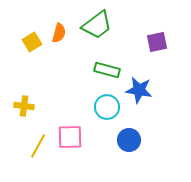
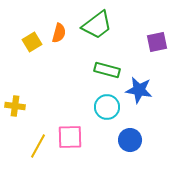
yellow cross: moved 9 px left
blue circle: moved 1 px right
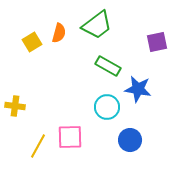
green rectangle: moved 1 px right, 4 px up; rotated 15 degrees clockwise
blue star: moved 1 px left, 1 px up
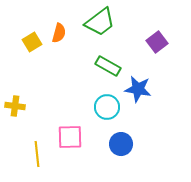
green trapezoid: moved 3 px right, 3 px up
purple square: rotated 25 degrees counterclockwise
blue circle: moved 9 px left, 4 px down
yellow line: moved 1 px left, 8 px down; rotated 35 degrees counterclockwise
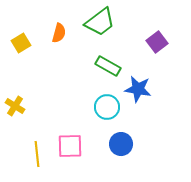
yellow square: moved 11 px left, 1 px down
yellow cross: rotated 24 degrees clockwise
pink square: moved 9 px down
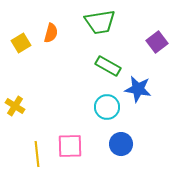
green trapezoid: rotated 28 degrees clockwise
orange semicircle: moved 8 px left
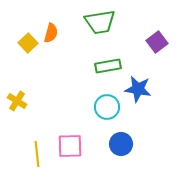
yellow square: moved 7 px right; rotated 12 degrees counterclockwise
green rectangle: rotated 40 degrees counterclockwise
yellow cross: moved 2 px right, 5 px up
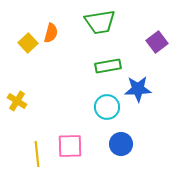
blue star: rotated 12 degrees counterclockwise
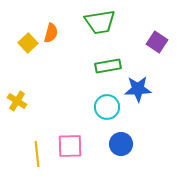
purple square: rotated 20 degrees counterclockwise
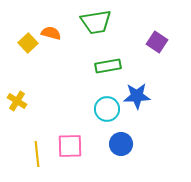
green trapezoid: moved 4 px left
orange semicircle: rotated 90 degrees counterclockwise
blue star: moved 1 px left, 7 px down
cyan circle: moved 2 px down
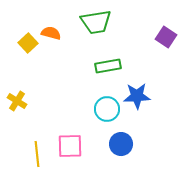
purple square: moved 9 px right, 5 px up
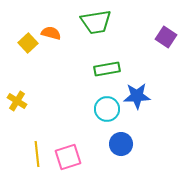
green rectangle: moved 1 px left, 3 px down
pink square: moved 2 px left, 11 px down; rotated 16 degrees counterclockwise
